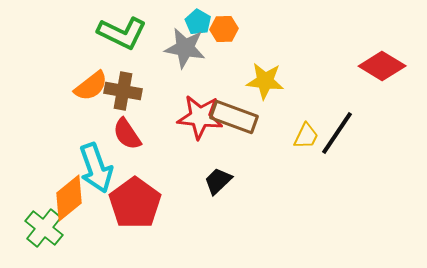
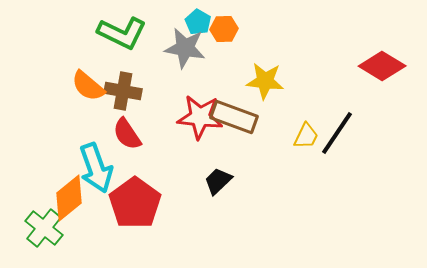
orange semicircle: moved 3 px left; rotated 78 degrees clockwise
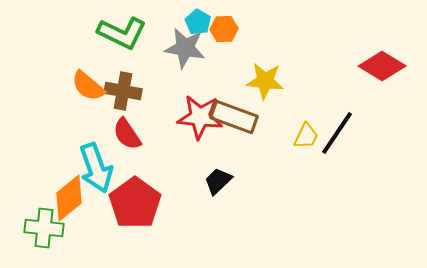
green cross: rotated 33 degrees counterclockwise
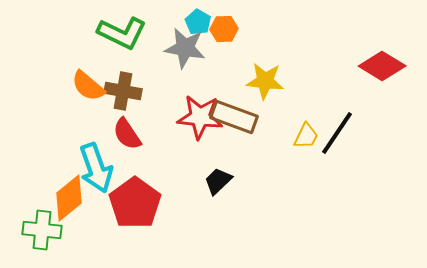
green cross: moved 2 px left, 2 px down
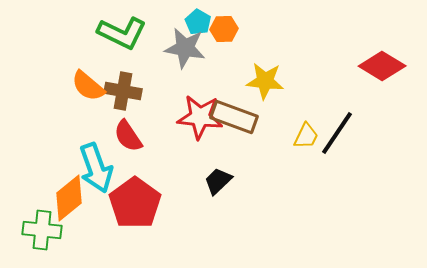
red semicircle: moved 1 px right, 2 px down
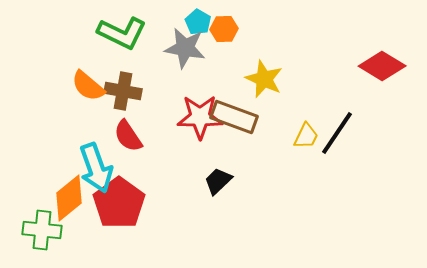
yellow star: moved 1 px left, 2 px up; rotated 18 degrees clockwise
red star: rotated 6 degrees counterclockwise
red pentagon: moved 16 px left
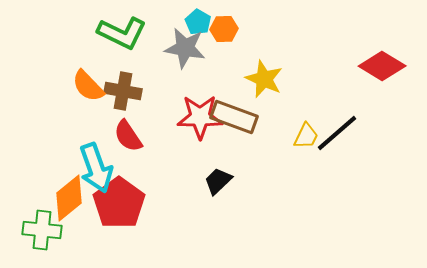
orange semicircle: rotated 6 degrees clockwise
black line: rotated 15 degrees clockwise
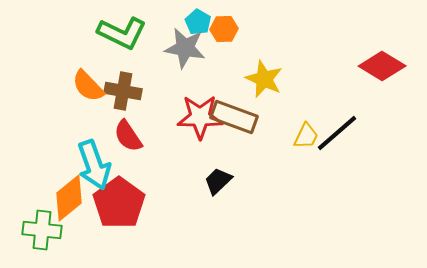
cyan arrow: moved 2 px left, 3 px up
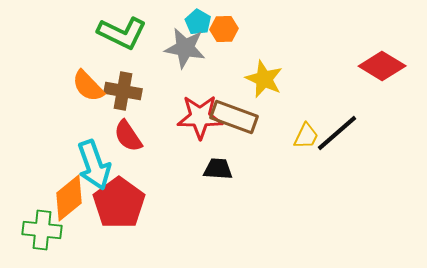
black trapezoid: moved 12 px up; rotated 48 degrees clockwise
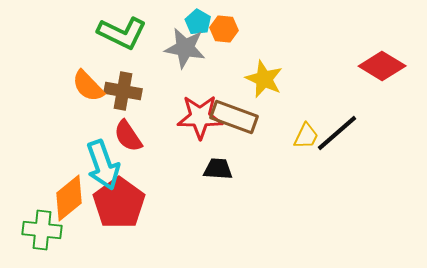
orange hexagon: rotated 8 degrees clockwise
cyan arrow: moved 9 px right
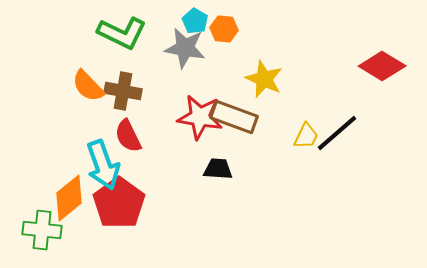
cyan pentagon: moved 3 px left, 1 px up
red star: rotated 9 degrees clockwise
red semicircle: rotated 8 degrees clockwise
